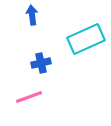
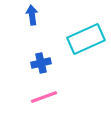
pink line: moved 15 px right
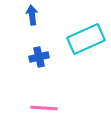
blue cross: moved 2 px left, 6 px up
pink line: moved 11 px down; rotated 24 degrees clockwise
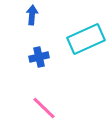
blue arrow: rotated 12 degrees clockwise
pink line: rotated 40 degrees clockwise
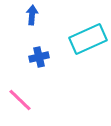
cyan rectangle: moved 2 px right
pink line: moved 24 px left, 8 px up
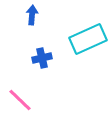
blue cross: moved 3 px right, 1 px down
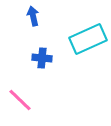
blue arrow: moved 1 px right, 1 px down; rotated 18 degrees counterclockwise
blue cross: rotated 18 degrees clockwise
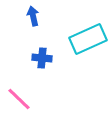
pink line: moved 1 px left, 1 px up
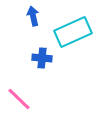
cyan rectangle: moved 15 px left, 7 px up
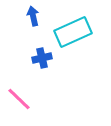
blue cross: rotated 18 degrees counterclockwise
